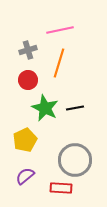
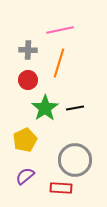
gray cross: rotated 18 degrees clockwise
green star: rotated 12 degrees clockwise
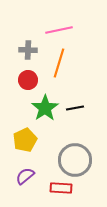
pink line: moved 1 px left
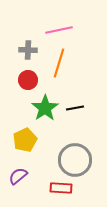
purple semicircle: moved 7 px left
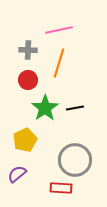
purple semicircle: moved 1 px left, 2 px up
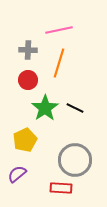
black line: rotated 36 degrees clockwise
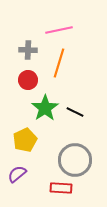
black line: moved 4 px down
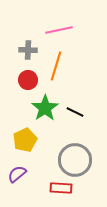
orange line: moved 3 px left, 3 px down
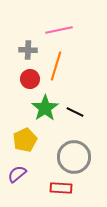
red circle: moved 2 px right, 1 px up
gray circle: moved 1 px left, 3 px up
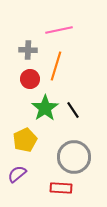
black line: moved 2 px left, 2 px up; rotated 30 degrees clockwise
